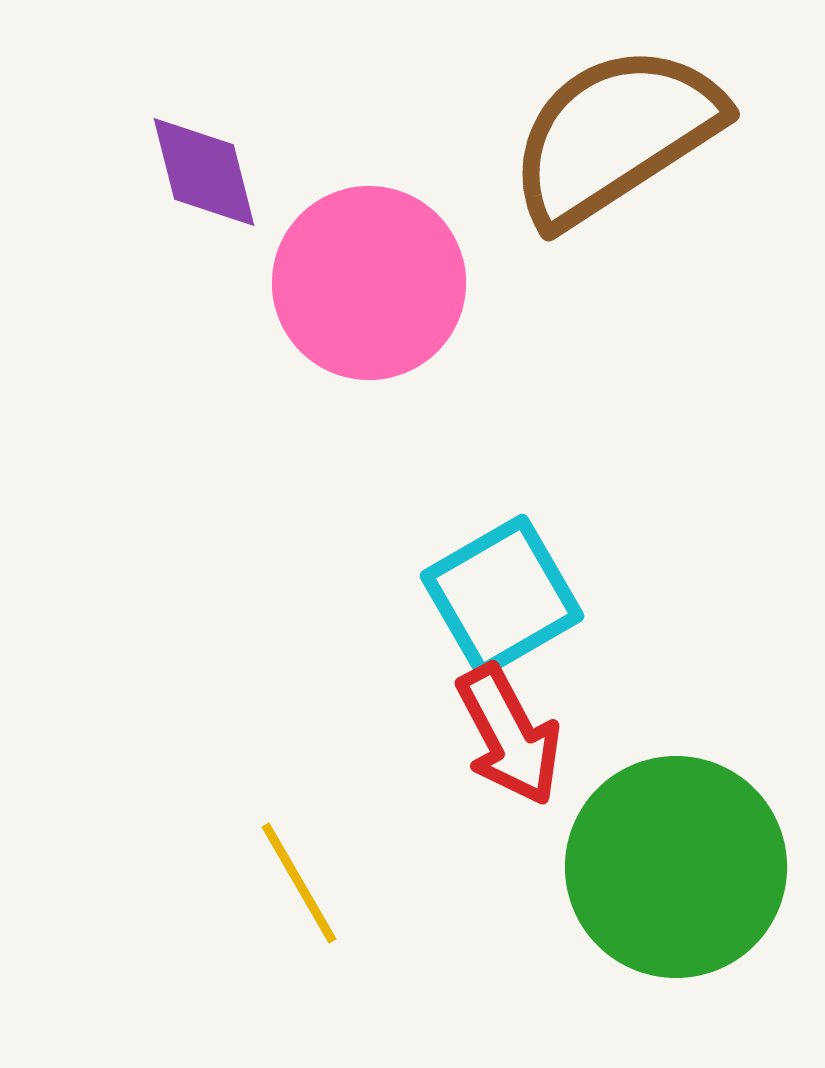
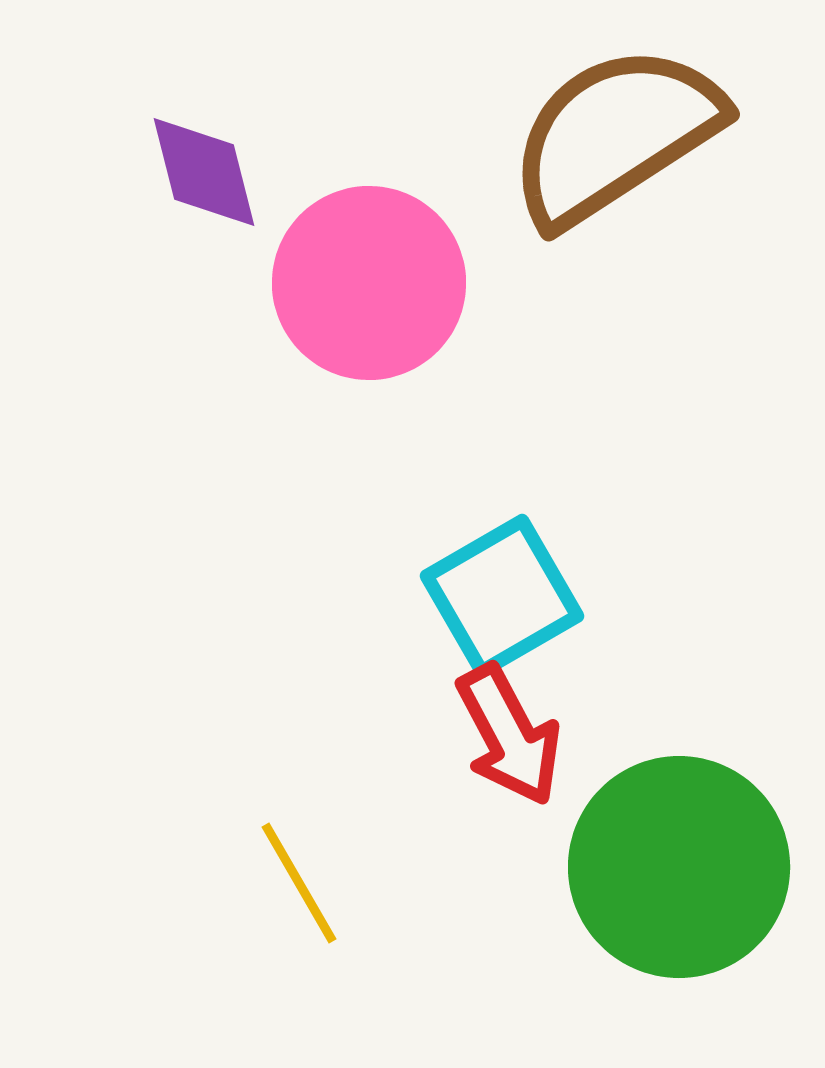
green circle: moved 3 px right
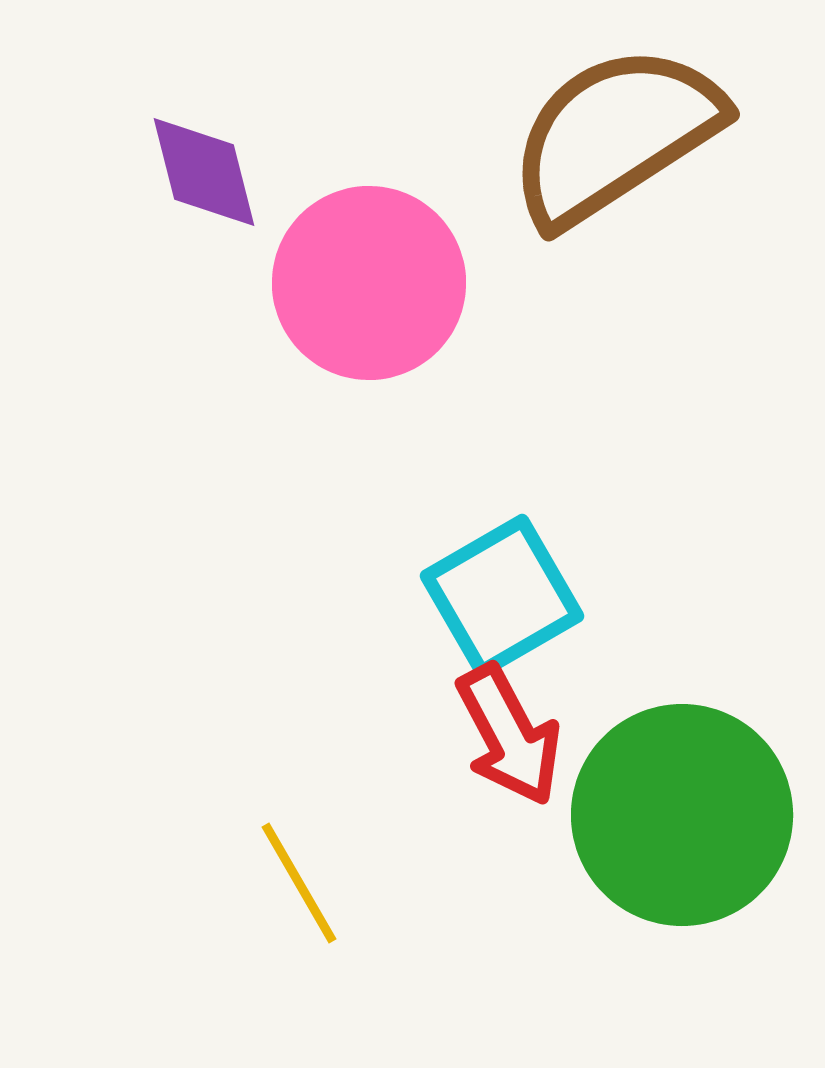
green circle: moved 3 px right, 52 px up
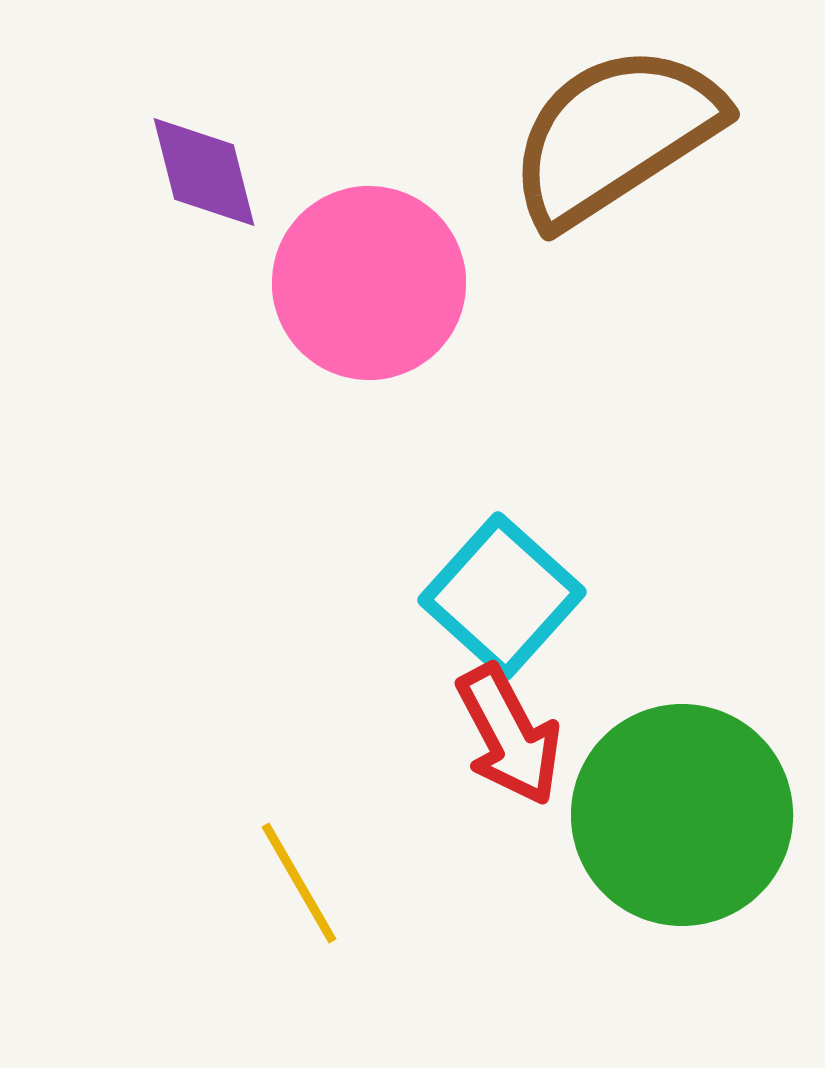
cyan square: rotated 18 degrees counterclockwise
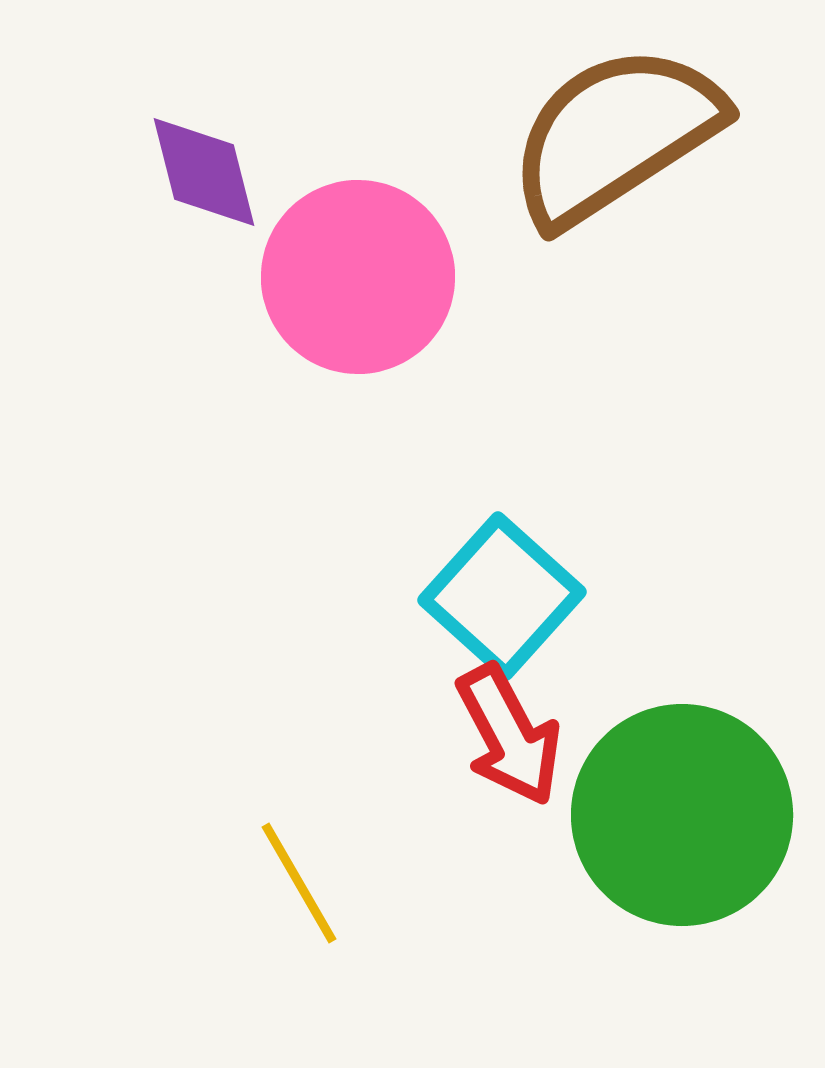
pink circle: moved 11 px left, 6 px up
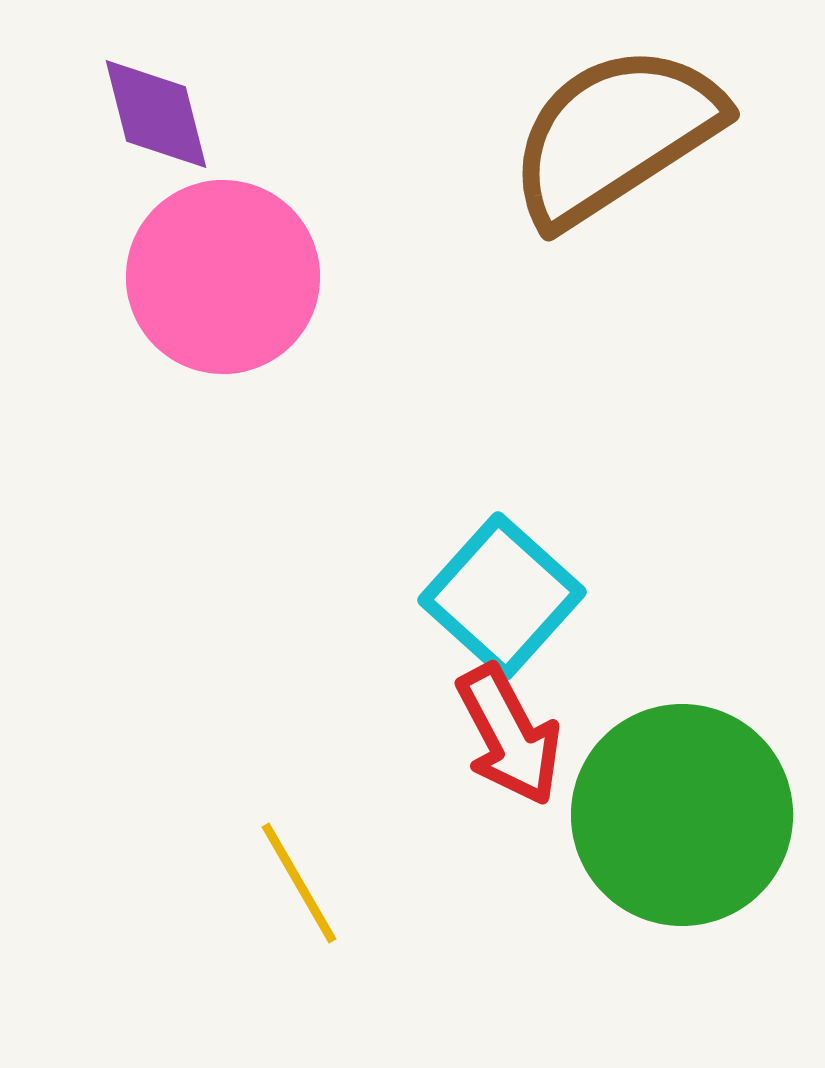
purple diamond: moved 48 px left, 58 px up
pink circle: moved 135 px left
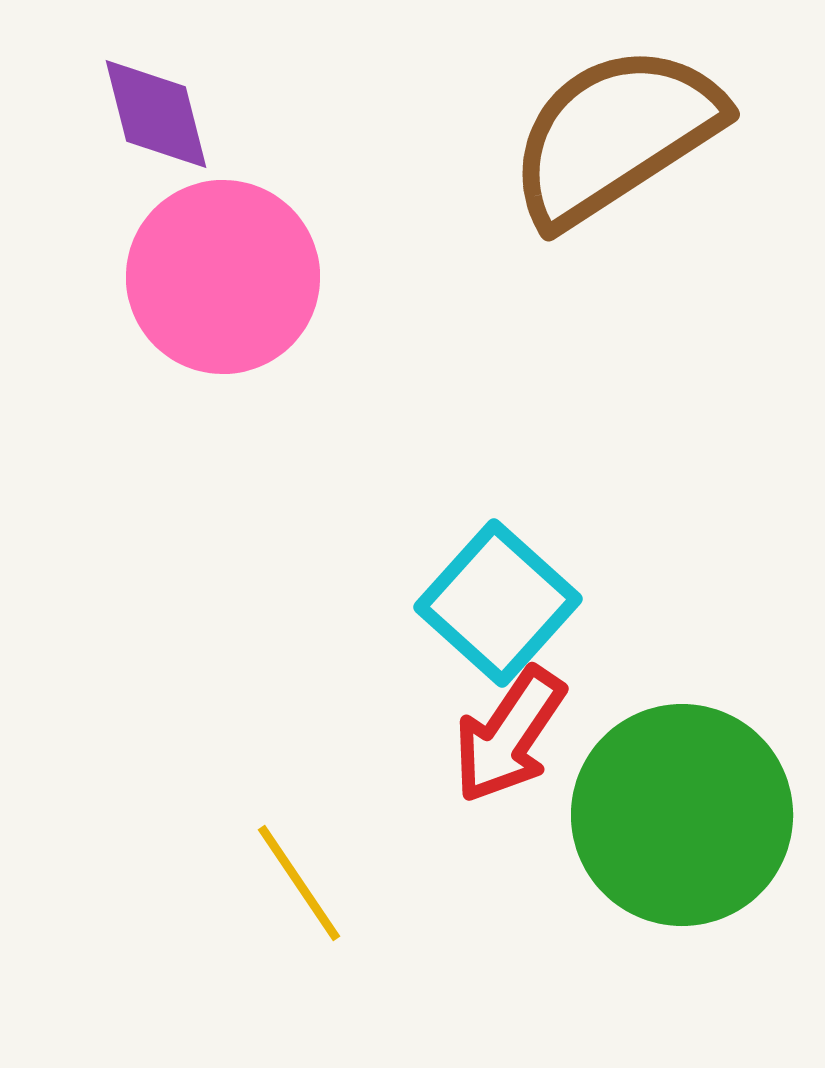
cyan square: moved 4 px left, 7 px down
red arrow: rotated 62 degrees clockwise
yellow line: rotated 4 degrees counterclockwise
